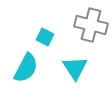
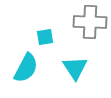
gray cross: moved 1 px left, 3 px up; rotated 12 degrees counterclockwise
cyan square: rotated 36 degrees counterclockwise
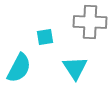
cyan semicircle: moved 7 px left
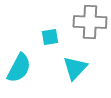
cyan square: moved 5 px right
cyan triangle: rotated 16 degrees clockwise
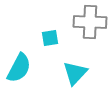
cyan square: moved 1 px down
cyan triangle: moved 5 px down
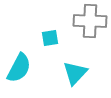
gray cross: moved 1 px up
